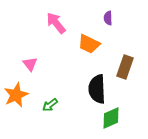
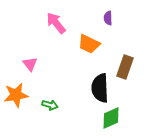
black semicircle: moved 3 px right, 1 px up
orange star: rotated 15 degrees clockwise
green arrow: rotated 126 degrees counterclockwise
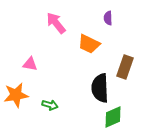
pink triangle: rotated 42 degrees counterclockwise
green diamond: moved 2 px right, 1 px up
